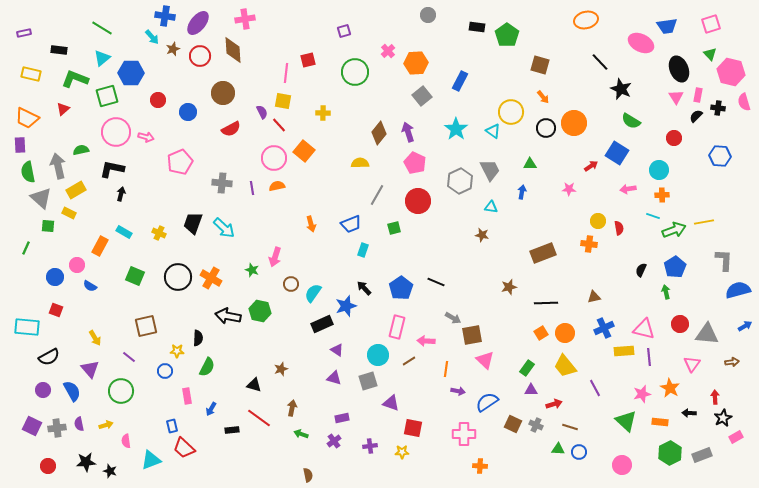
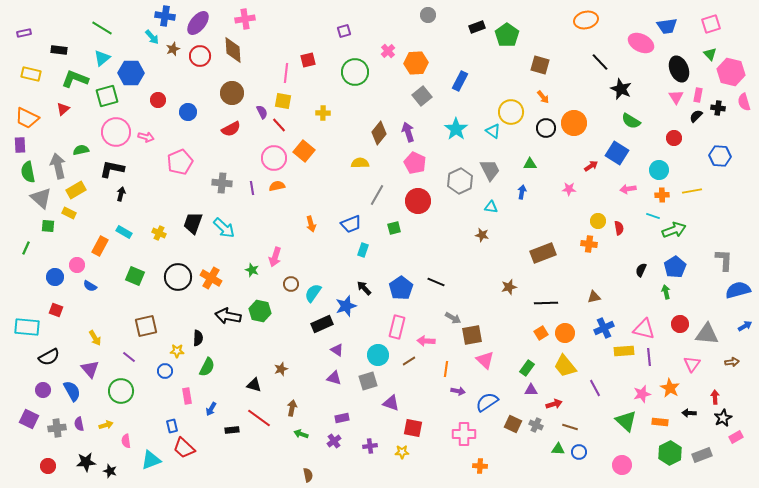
black rectangle at (477, 27): rotated 28 degrees counterclockwise
brown circle at (223, 93): moved 9 px right
yellow line at (704, 222): moved 12 px left, 31 px up
purple square at (32, 426): moved 3 px left, 7 px up
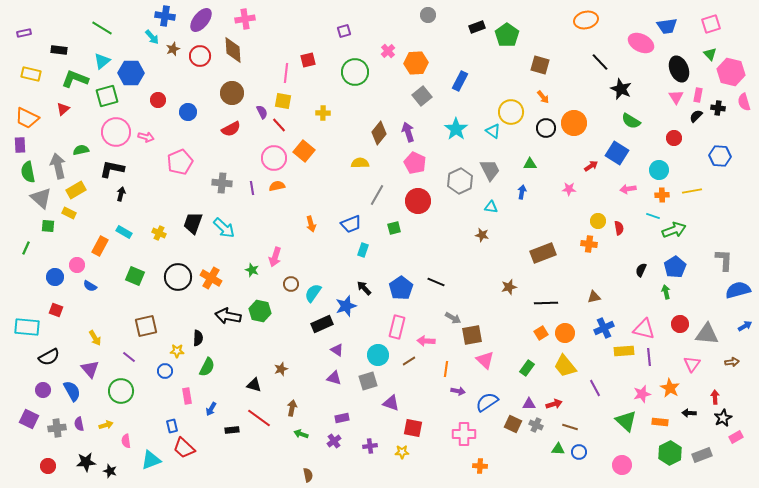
purple ellipse at (198, 23): moved 3 px right, 3 px up
cyan triangle at (102, 58): moved 3 px down
purple triangle at (531, 390): moved 2 px left, 14 px down
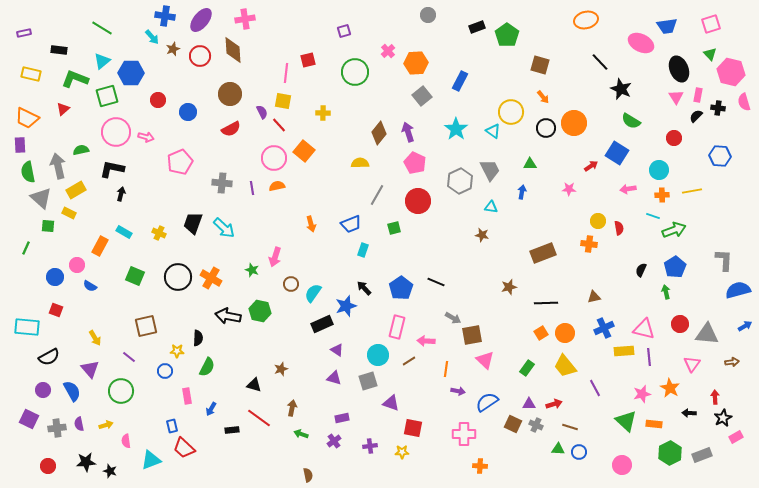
brown circle at (232, 93): moved 2 px left, 1 px down
orange rectangle at (660, 422): moved 6 px left, 2 px down
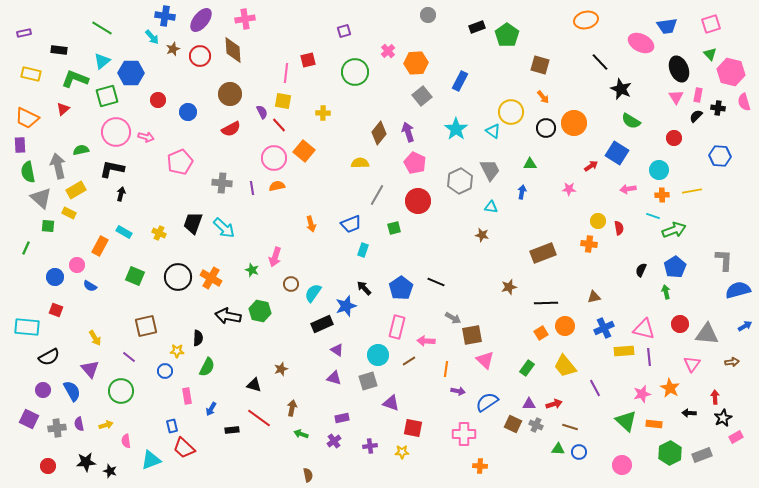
orange circle at (565, 333): moved 7 px up
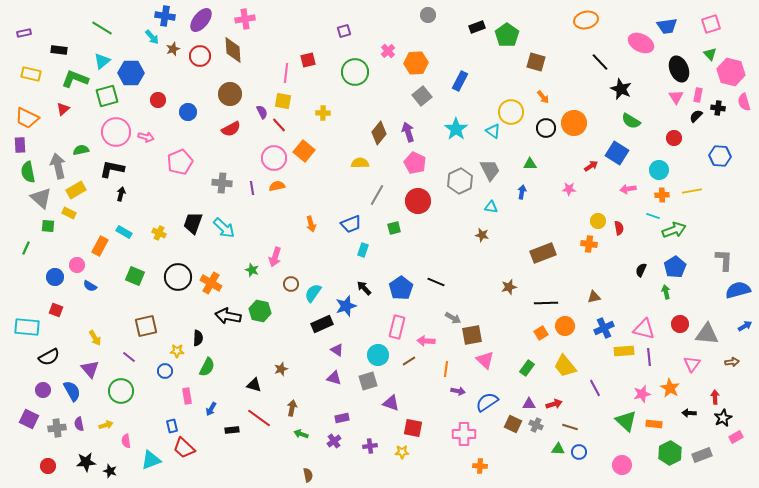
brown square at (540, 65): moved 4 px left, 3 px up
orange cross at (211, 278): moved 5 px down
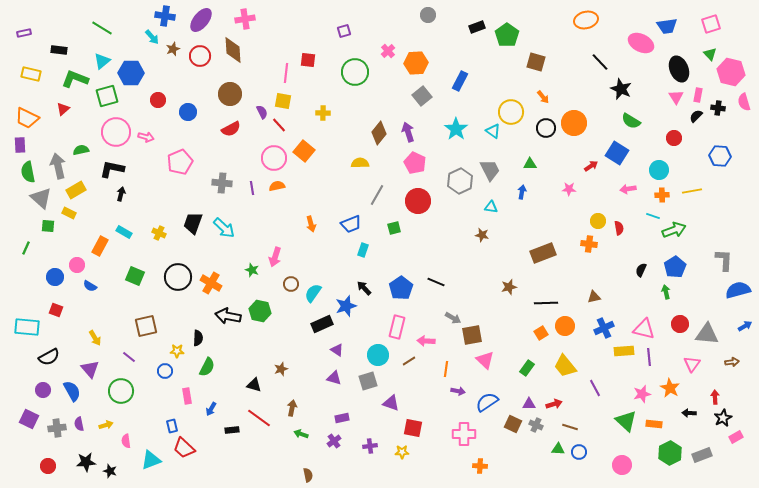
red square at (308, 60): rotated 21 degrees clockwise
